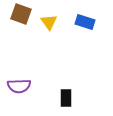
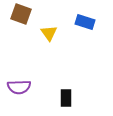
yellow triangle: moved 11 px down
purple semicircle: moved 1 px down
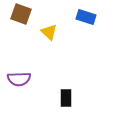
blue rectangle: moved 1 px right, 5 px up
yellow triangle: moved 1 px up; rotated 12 degrees counterclockwise
purple semicircle: moved 8 px up
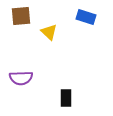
brown square: moved 2 px down; rotated 25 degrees counterclockwise
purple semicircle: moved 2 px right, 1 px up
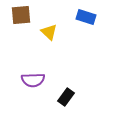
brown square: moved 1 px up
purple semicircle: moved 12 px right, 2 px down
black rectangle: moved 1 px up; rotated 36 degrees clockwise
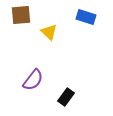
purple semicircle: rotated 50 degrees counterclockwise
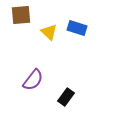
blue rectangle: moved 9 px left, 11 px down
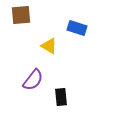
yellow triangle: moved 14 px down; rotated 12 degrees counterclockwise
black rectangle: moved 5 px left; rotated 42 degrees counterclockwise
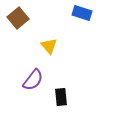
brown square: moved 3 px left, 3 px down; rotated 35 degrees counterclockwise
blue rectangle: moved 5 px right, 15 px up
yellow triangle: rotated 18 degrees clockwise
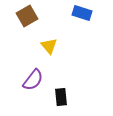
brown square: moved 9 px right, 2 px up; rotated 10 degrees clockwise
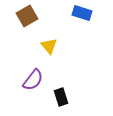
black rectangle: rotated 12 degrees counterclockwise
